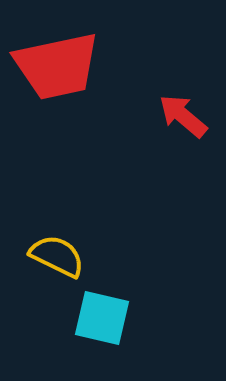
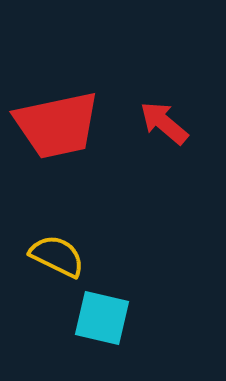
red trapezoid: moved 59 px down
red arrow: moved 19 px left, 7 px down
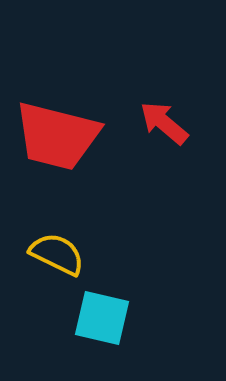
red trapezoid: moved 11 px down; rotated 26 degrees clockwise
yellow semicircle: moved 2 px up
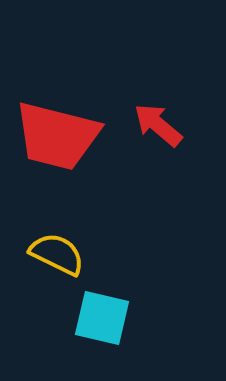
red arrow: moved 6 px left, 2 px down
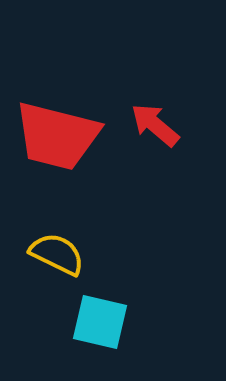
red arrow: moved 3 px left
cyan square: moved 2 px left, 4 px down
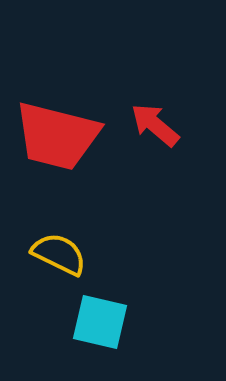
yellow semicircle: moved 2 px right
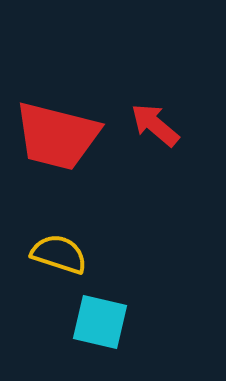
yellow semicircle: rotated 8 degrees counterclockwise
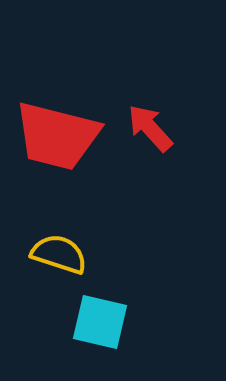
red arrow: moved 5 px left, 3 px down; rotated 8 degrees clockwise
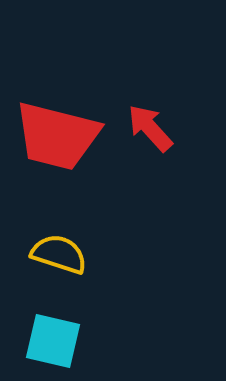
cyan square: moved 47 px left, 19 px down
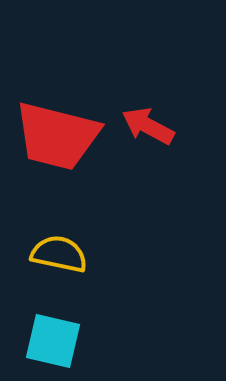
red arrow: moved 2 px left, 2 px up; rotated 20 degrees counterclockwise
yellow semicircle: rotated 6 degrees counterclockwise
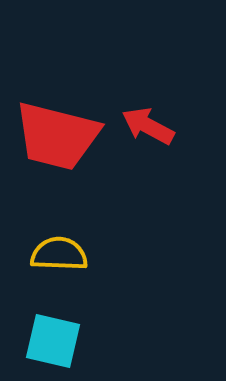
yellow semicircle: rotated 10 degrees counterclockwise
